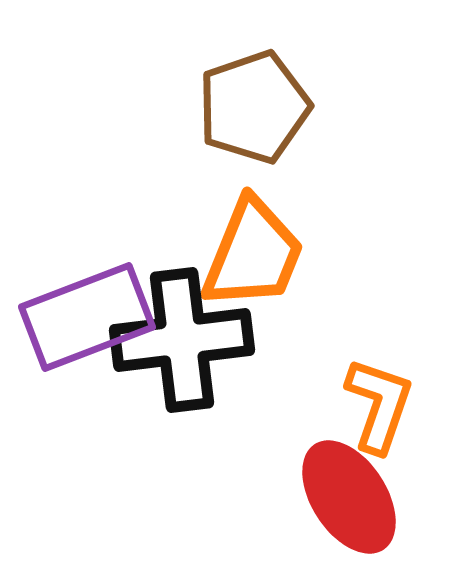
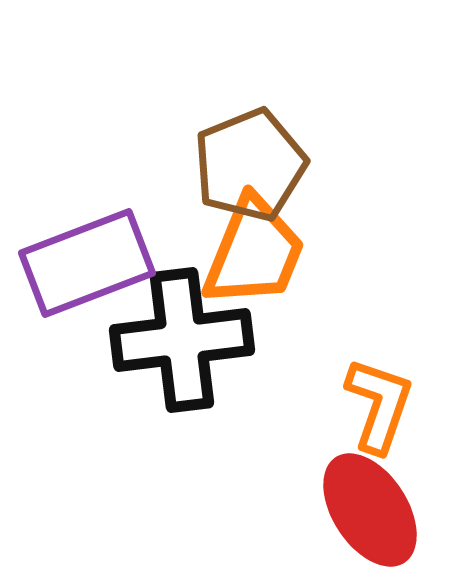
brown pentagon: moved 4 px left, 58 px down; rotated 3 degrees counterclockwise
orange trapezoid: moved 1 px right, 2 px up
purple rectangle: moved 54 px up
red ellipse: moved 21 px right, 13 px down
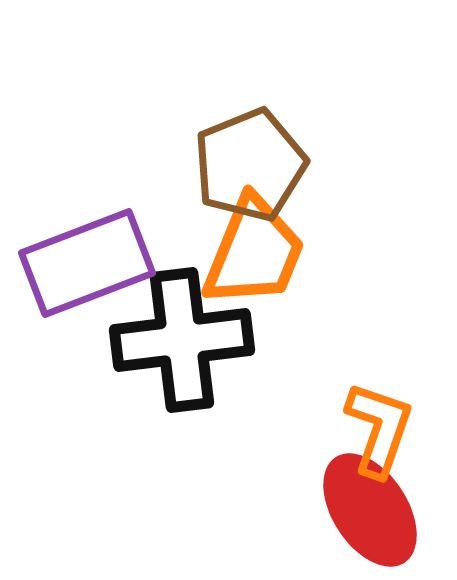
orange L-shape: moved 24 px down
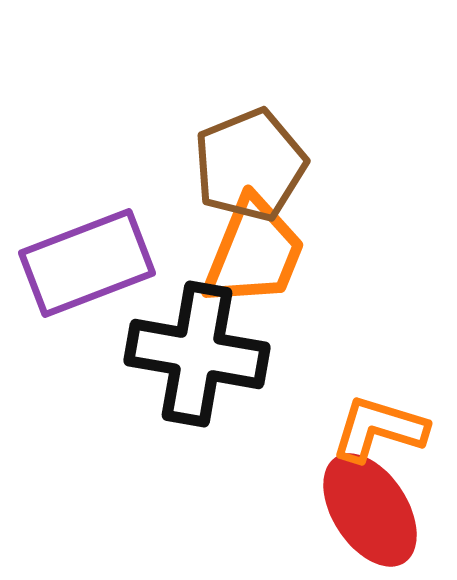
black cross: moved 15 px right, 14 px down; rotated 17 degrees clockwise
orange L-shape: rotated 92 degrees counterclockwise
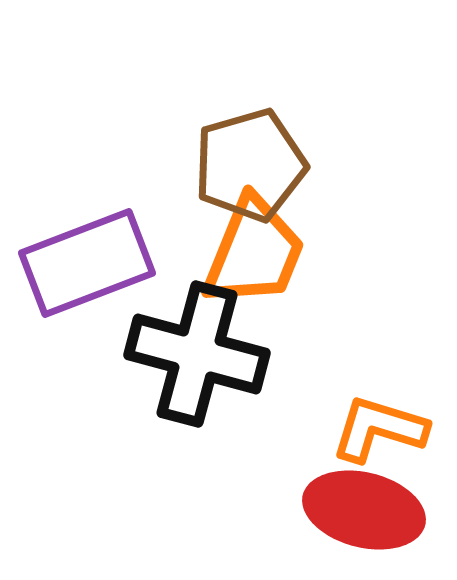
brown pentagon: rotated 6 degrees clockwise
black cross: rotated 5 degrees clockwise
red ellipse: moved 6 px left; rotated 43 degrees counterclockwise
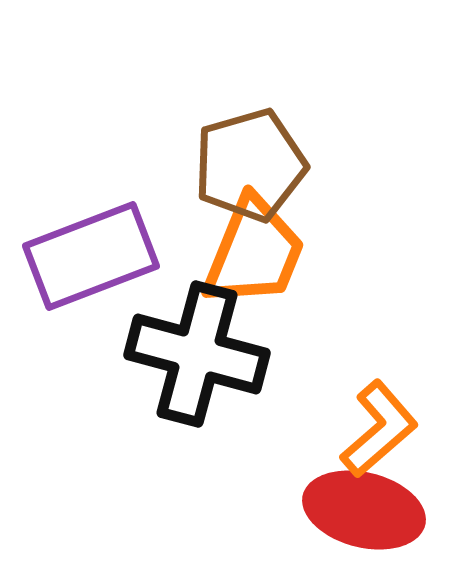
purple rectangle: moved 4 px right, 7 px up
orange L-shape: rotated 122 degrees clockwise
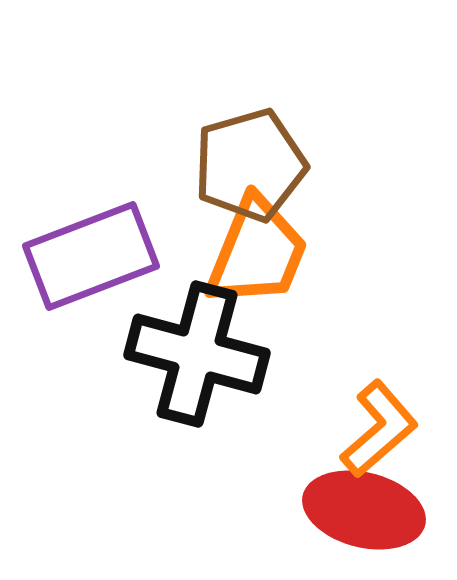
orange trapezoid: moved 3 px right
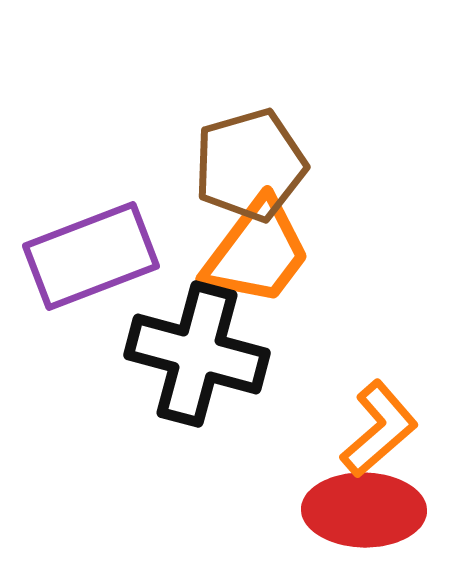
orange trapezoid: rotated 15 degrees clockwise
red ellipse: rotated 13 degrees counterclockwise
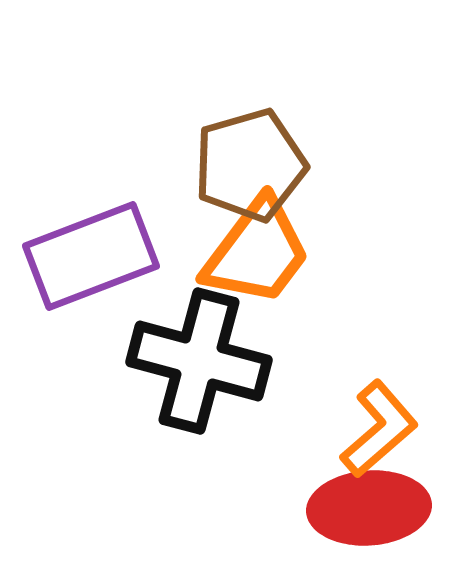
black cross: moved 2 px right, 7 px down
red ellipse: moved 5 px right, 2 px up; rotated 5 degrees counterclockwise
